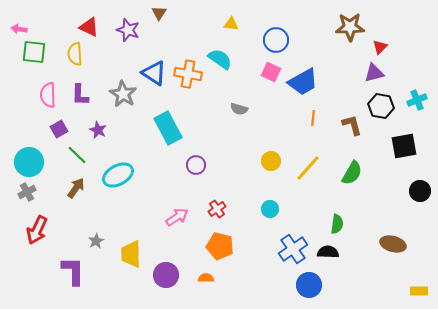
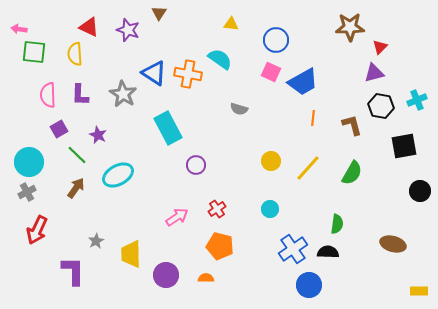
purple star at (98, 130): moved 5 px down
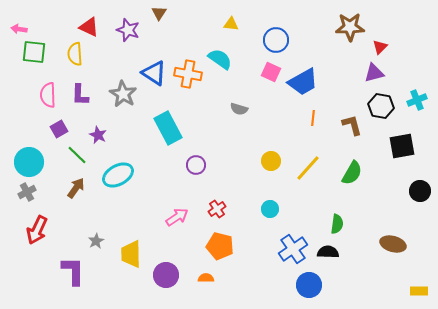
black square at (404, 146): moved 2 px left
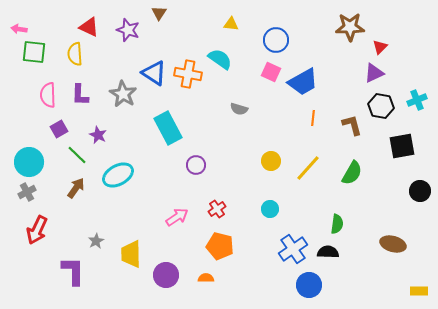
purple triangle at (374, 73): rotated 10 degrees counterclockwise
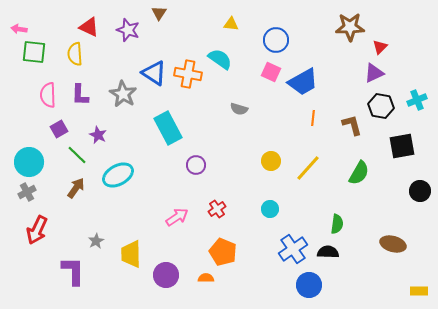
green semicircle at (352, 173): moved 7 px right
orange pentagon at (220, 246): moved 3 px right, 6 px down; rotated 8 degrees clockwise
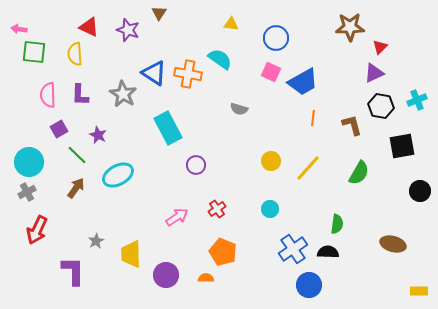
blue circle at (276, 40): moved 2 px up
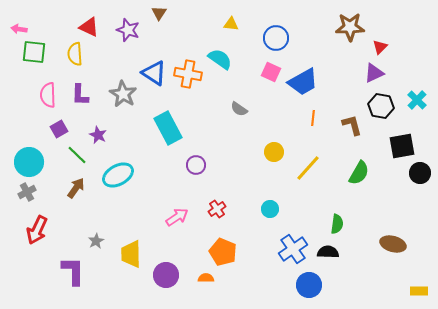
cyan cross at (417, 100): rotated 24 degrees counterclockwise
gray semicircle at (239, 109): rotated 18 degrees clockwise
yellow circle at (271, 161): moved 3 px right, 9 px up
black circle at (420, 191): moved 18 px up
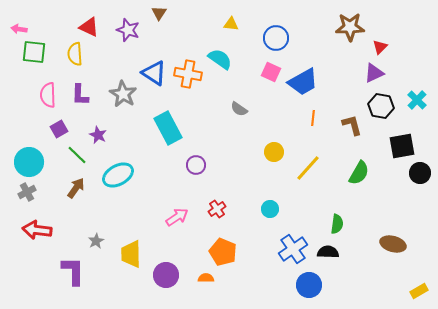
red arrow at (37, 230): rotated 72 degrees clockwise
yellow rectangle at (419, 291): rotated 30 degrees counterclockwise
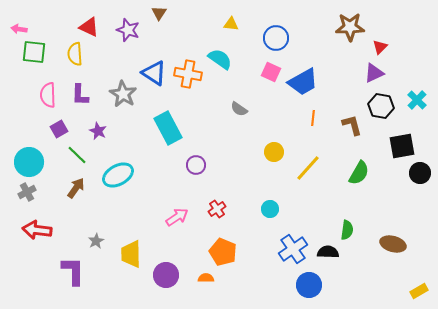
purple star at (98, 135): moved 4 px up
green semicircle at (337, 224): moved 10 px right, 6 px down
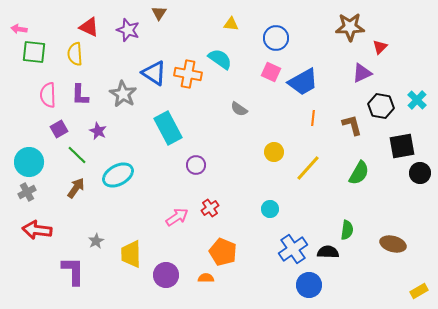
purple triangle at (374, 73): moved 12 px left
red cross at (217, 209): moved 7 px left, 1 px up
